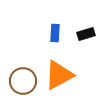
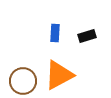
black rectangle: moved 1 px right, 2 px down
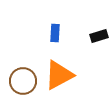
black rectangle: moved 12 px right
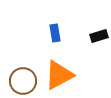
blue rectangle: rotated 12 degrees counterclockwise
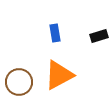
brown circle: moved 4 px left, 1 px down
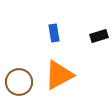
blue rectangle: moved 1 px left
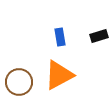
blue rectangle: moved 6 px right, 4 px down
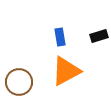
orange triangle: moved 7 px right, 4 px up
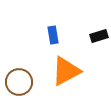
blue rectangle: moved 7 px left, 2 px up
